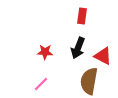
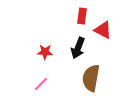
red triangle: moved 26 px up
brown semicircle: moved 2 px right, 3 px up
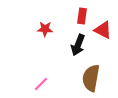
black arrow: moved 3 px up
red star: moved 23 px up
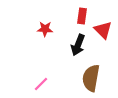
red triangle: rotated 18 degrees clockwise
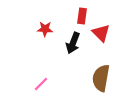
red triangle: moved 2 px left, 3 px down
black arrow: moved 5 px left, 2 px up
brown semicircle: moved 10 px right
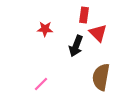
red rectangle: moved 2 px right, 1 px up
red triangle: moved 3 px left
black arrow: moved 3 px right, 3 px down
brown semicircle: moved 1 px up
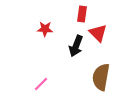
red rectangle: moved 2 px left, 1 px up
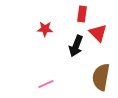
pink line: moved 5 px right; rotated 21 degrees clockwise
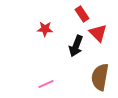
red rectangle: rotated 42 degrees counterclockwise
brown semicircle: moved 1 px left
